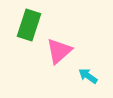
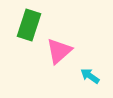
cyan arrow: moved 2 px right
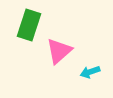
cyan arrow: moved 4 px up; rotated 54 degrees counterclockwise
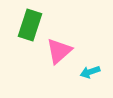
green rectangle: moved 1 px right
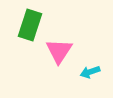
pink triangle: rotated 16 degrees counterclockwise
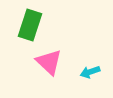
pink triangle: moved 10 px left, 11 px down; rotated 20 degrees counterclockwise
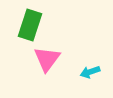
pink triangle: moved 2 px left, 3 px up; rotated 24 degrees clockwise
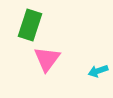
cyan arrow: moved 8 px right, 1 px up
